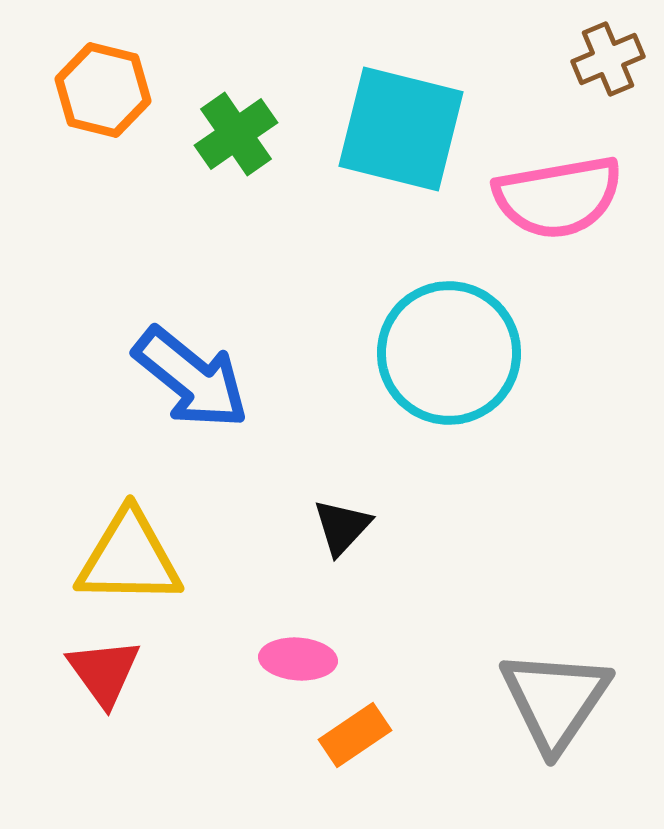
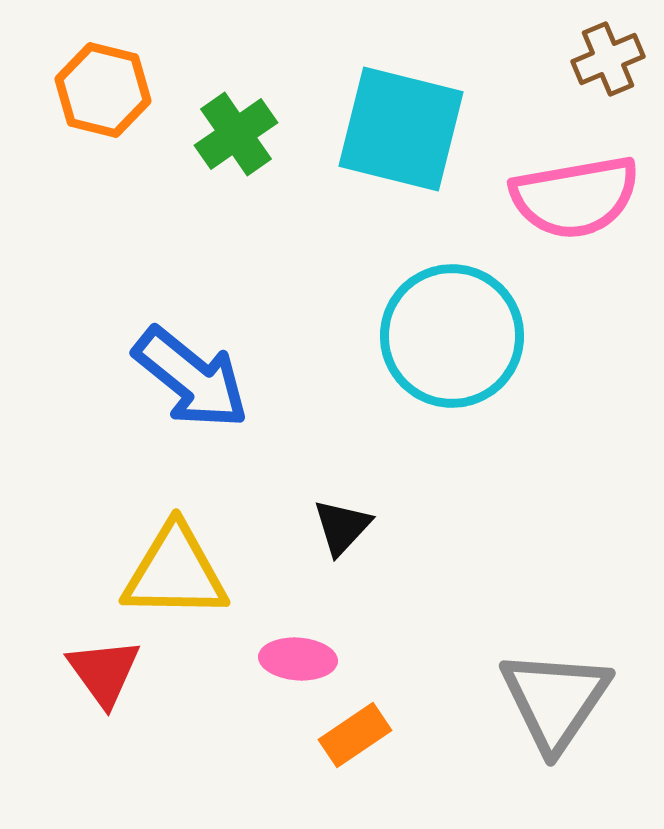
pink semicircle: moved 17 px right
cyan circle: moved 3 px right, 17 px up
yellow triangle: moved 46 px right, 14 px down
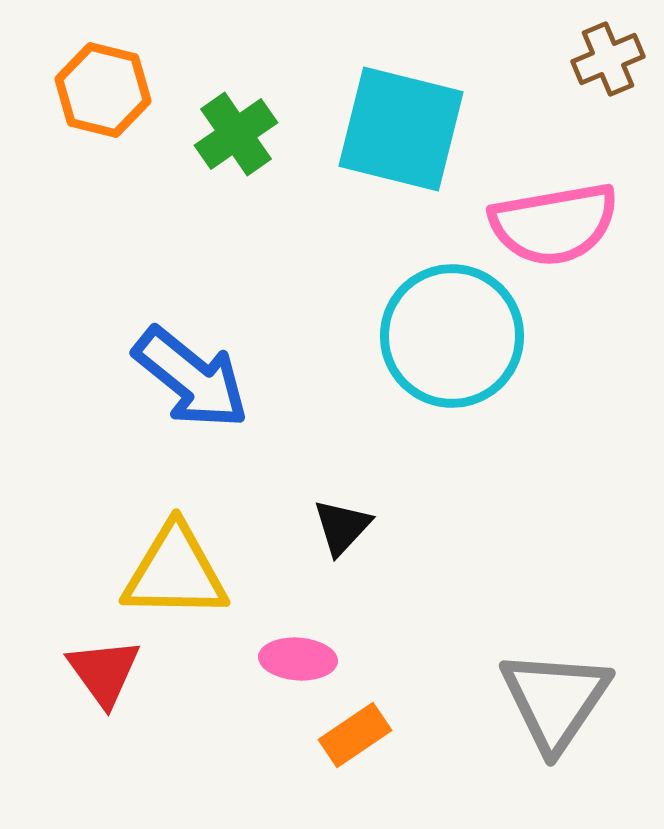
pink semicircle: moved 21 px left, 27 px down
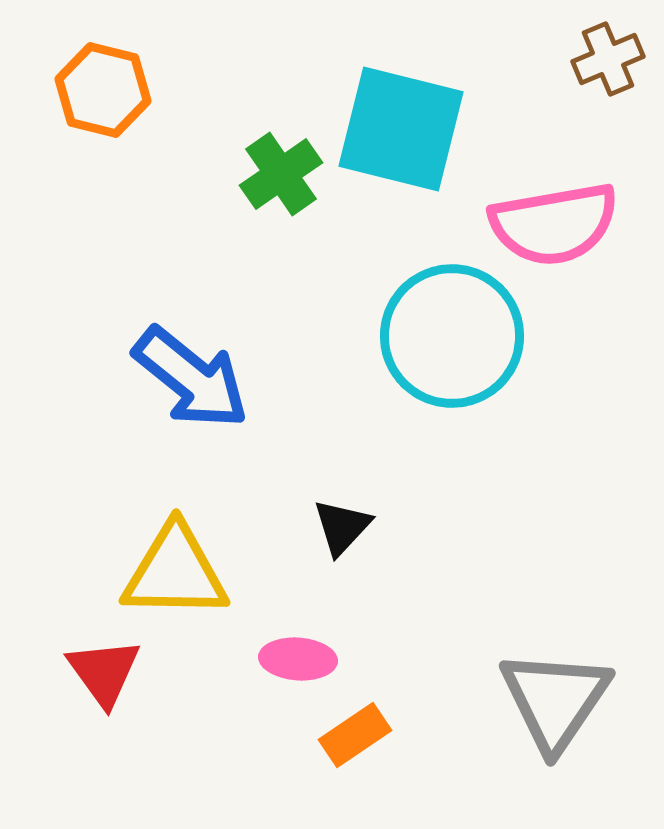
green cross: moved 45 px right, 40 px down
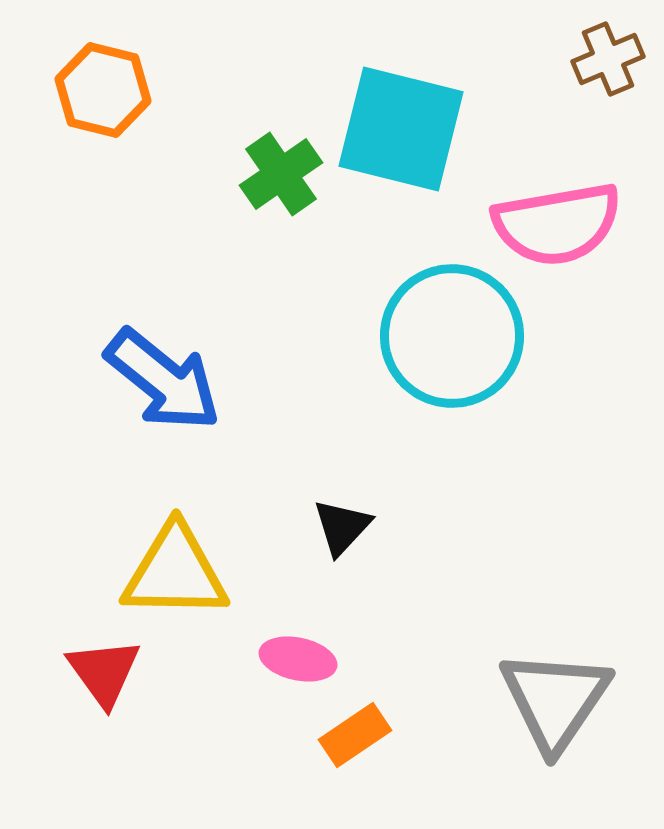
pink semicircle: moved 3 px right
blue arrow: moved 28 px left, 2 px down
pink ellipse: rotated 8 degrees clockwise
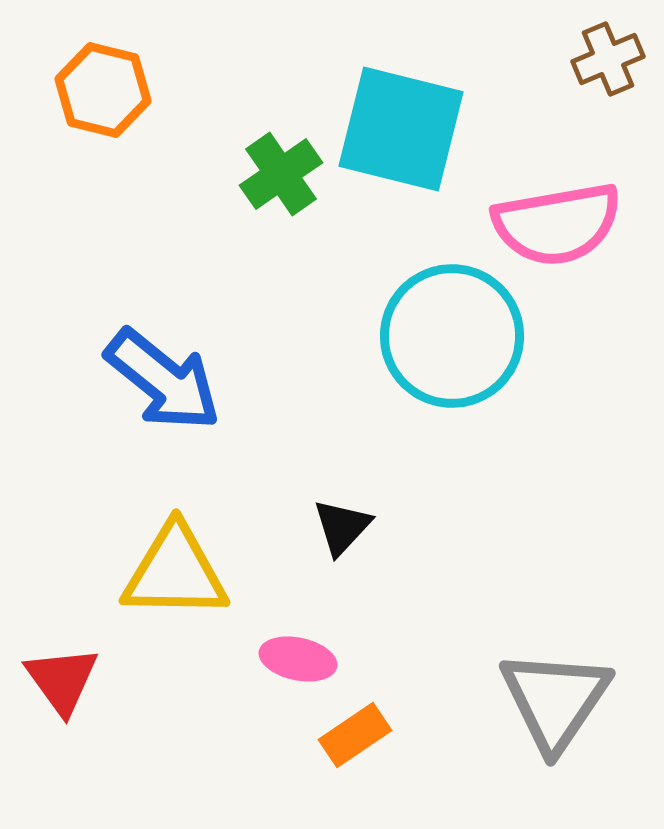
red triangle: moved 42 px left, 8 px down
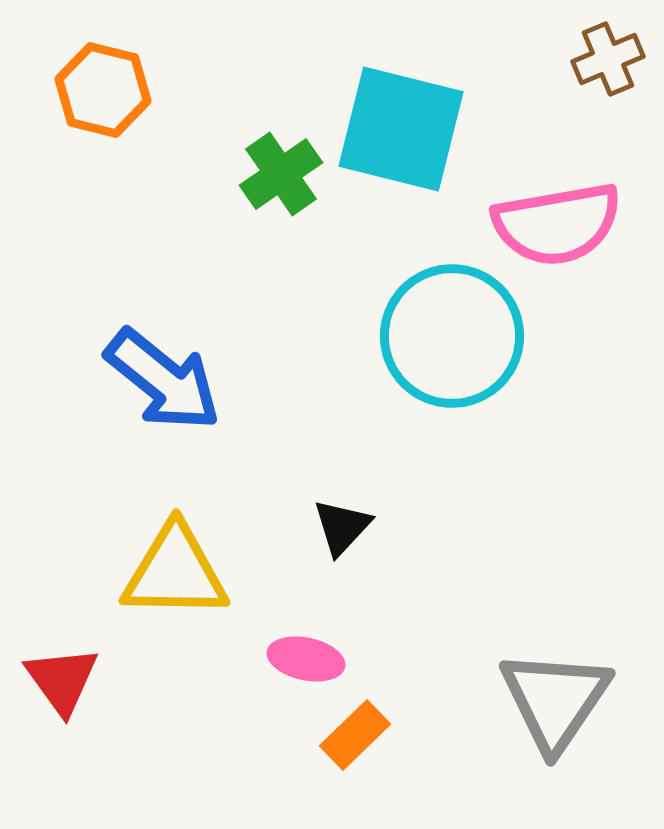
pink ellipse: moved 8 px right
orange rectangle: rotated 10 degrees counterclockwise
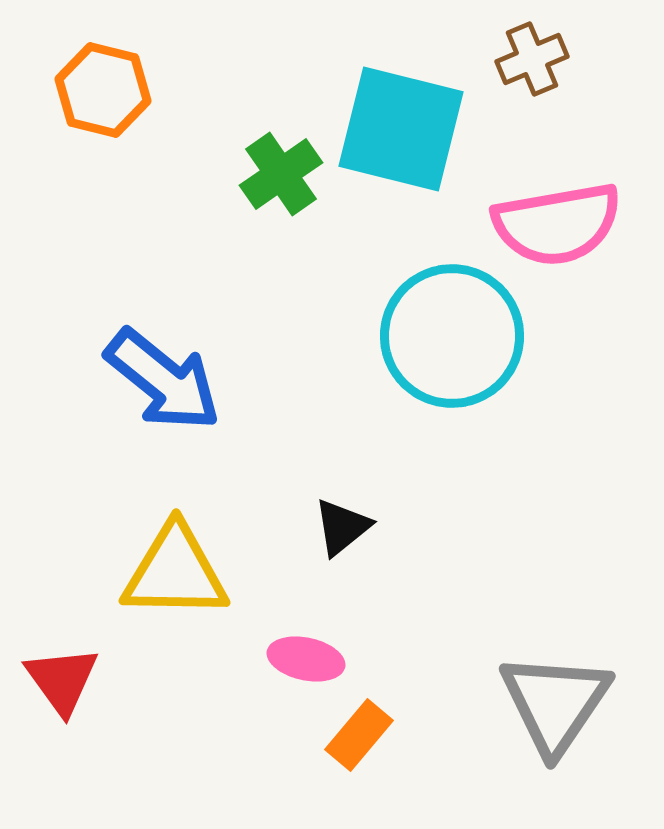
brown cross: moved 76 px left
black triangle: rotated 8 degrees clockwise
gray triangle: moved 3 px down
orange rectangle: moved 4 px right; rotated 6 degrees counterclockwise
